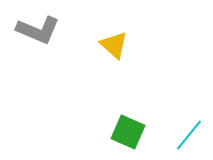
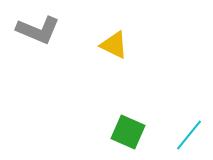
yellow triangle: rotated 16 degrees counterclockwise
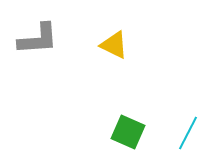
gray L-shape: moved 9 px down; rotated 27 degrees counterclockwise
cyan line: moved 1 px left, 2 px up; rotated 12 degrees counterclockwise
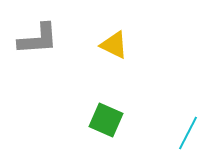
green square: moved 22 px left, 12 px up
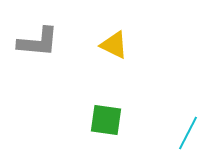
gray L-shape: moved 3 px down; rotated 9 degrees clockwise
green square: rotated 16 degrees counterclockwise
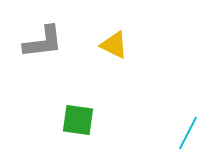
gray L-shape: moved 5 px right; rotated 12 degrees counterclockwise
green square: moved 28 px left
